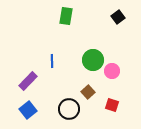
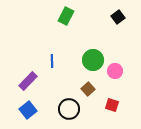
green rectangle: rotated 18 degrees clockwise
pink circle: moved 3 px right
brown square: moved 3 px up
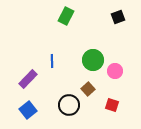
black square: rotated 16 degrees clockwise
purple rectangle: moved 2 px up
black circle: moved 4 px up
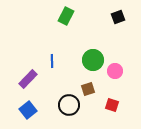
brown square: rotated 24 degrees clockwise
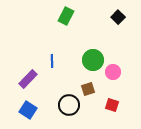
black square: rotated 24 degrees counterclockwise
pink circle: moved 2 px left, 1 px down
blue square: rotated 18 degrees counterclockwise
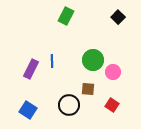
purple rectangle: moved 3 px right, 10 px up; rotated 18 degrees counterclockwise
brown square: rotated 24 degrees clockwise
red square: rotated 16 degrees clockwise
